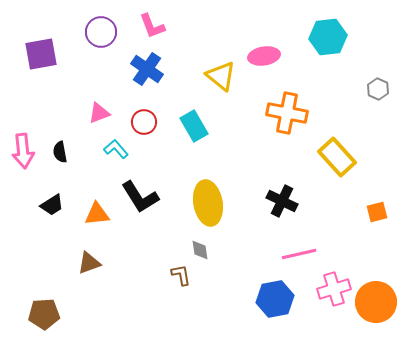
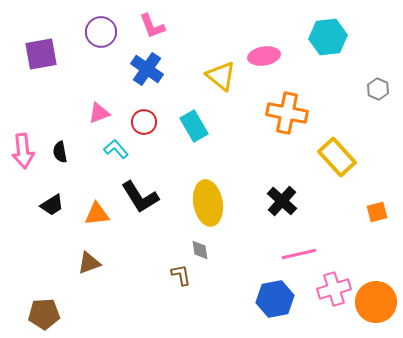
black cross: rotated 16 degrees clockwise
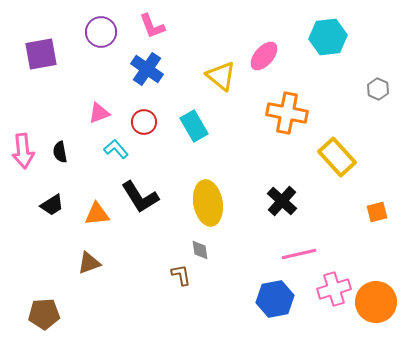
pink ellipse: rotated 40 degrees counterclockwise
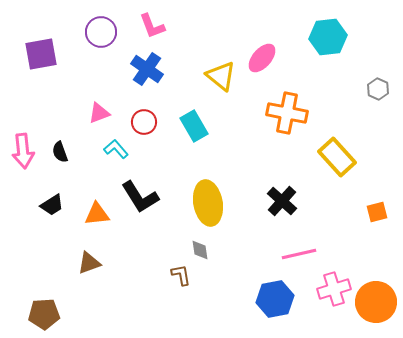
pink ellipse: moved 2 px left, 2 px down
black semicircle: rotated 10 degrees counterclockwise
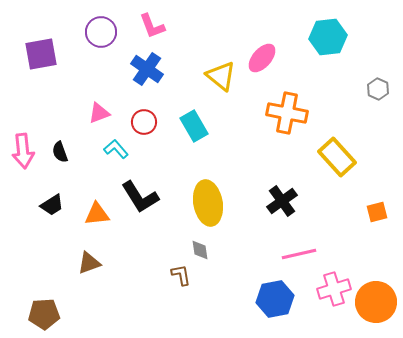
black cross: rotated 12 degrees clockwise
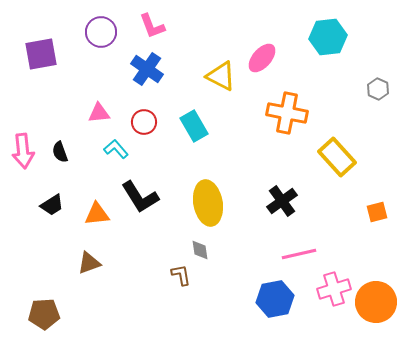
yellow triangle: rotated 12 degrees counterclockwise
pink triangle: rotated 15 degrees clockwise
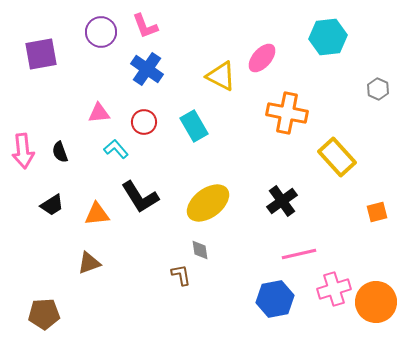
pink L-shape: moved 7 px left
yellow ellipse: rotated 63 degrees clockwise
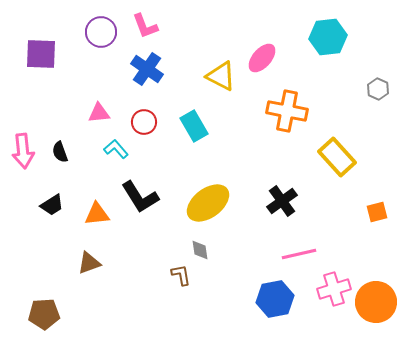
purple square: rotated 12 degrees clockwise
orange cross: moved 2 px up
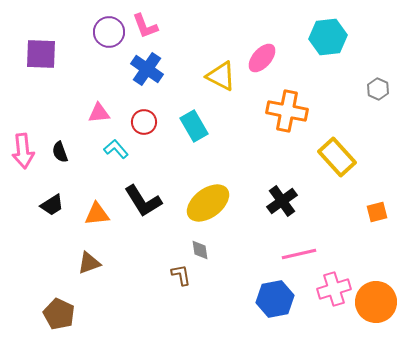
purple circle: moved 8 px right
black L-shape: moved 3 px right, 4 px down
brown pentagon: moved 15 px right; rotated 28 degrees clockwise
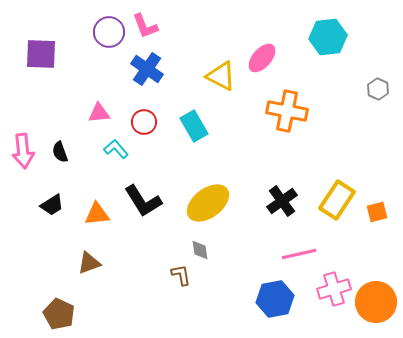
yellow rectangle: moved 43 px down; rotated 75 degrees clockwise
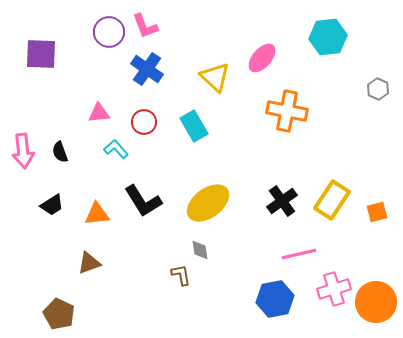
yellow triangle: moved 6 px left, 1 px down; rotated 16 degrees clockwise
yellow rectangle: moved 5 px left
